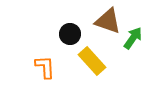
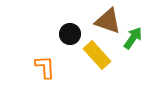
yellow rectangle: moved 5 px right, 6 px up
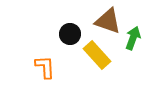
green arrow: rotated 15 degrees counterclockwise
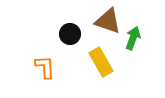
yellow rectangle: moved 4 px right, 7 px down; rotated 12 degrees clockwise
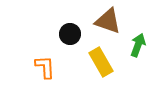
green arrow: moved 5 px right, 7 px down
